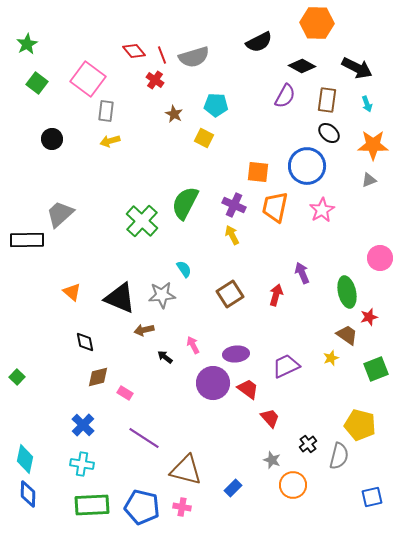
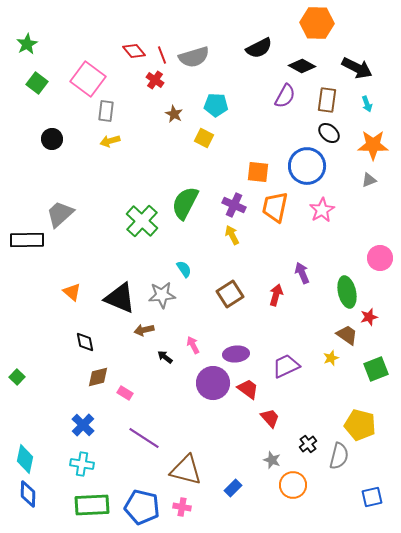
black semicircle at (259, 42): moved 6 px down
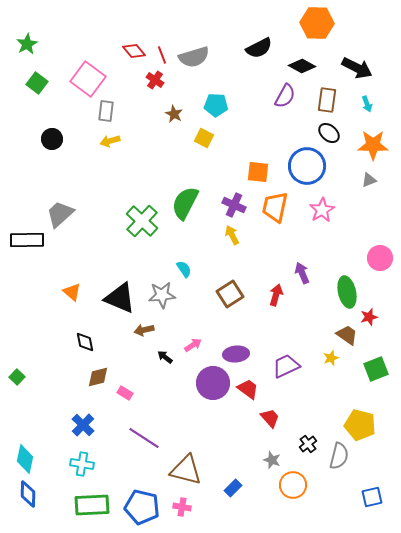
pink arrow at (193, 345): rotated 84 degrees clockwise
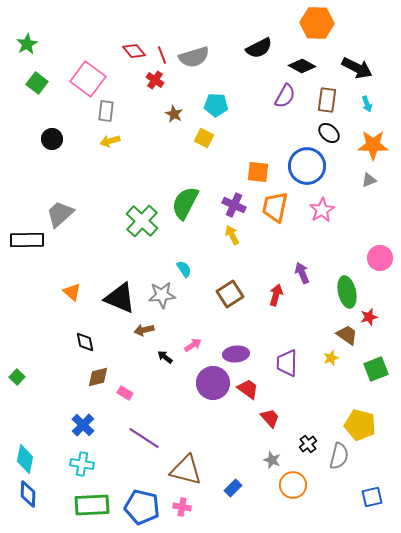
purple trapezoid at (286, 366): moved 1 px right, 3 px up; rotated 64 degrees counterclockwise
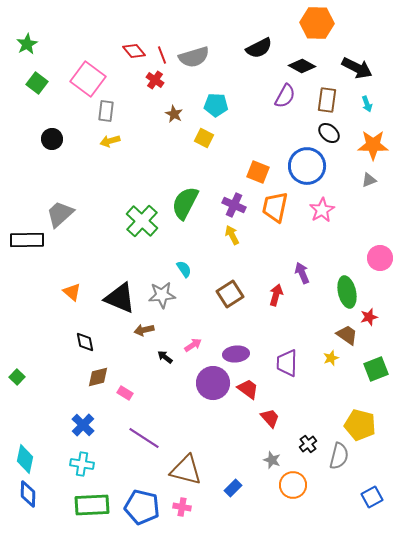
orange square at (258, 172): rotated 15 degrees clockwise
blue square at (372, 497): rotated 15 degrees counterclockwise
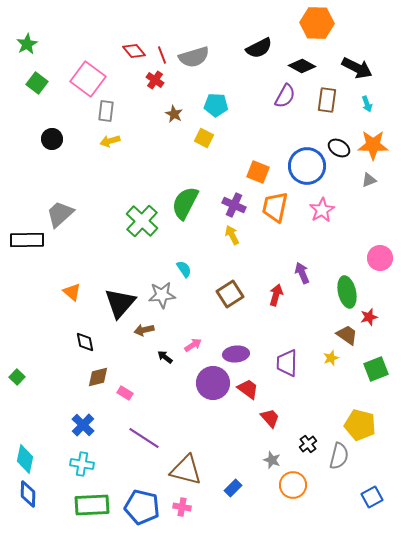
black ellipse at (329, 133): moved 10 px right, 15 px down; rotated 10 degrees counterclockwise
black triangle at (120, 298): moved 5 px down; rotated 48 degrees clockwise
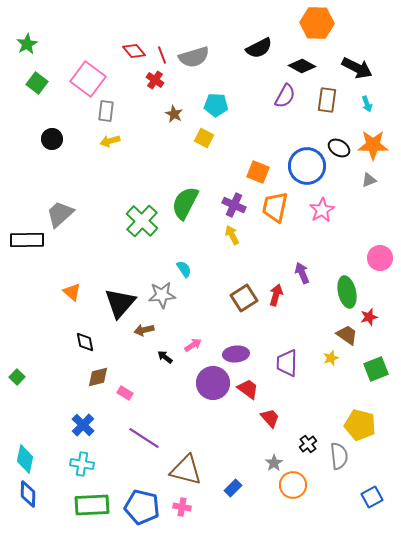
brown square at (230, 294): moved 14 px right, 4 px down
gray semicircle at (339, 456): rotated 20 degrees counterclockwise
gray star at (272, 460): moved 2 px right, 3 px down; rotated 18 degrees clockwise
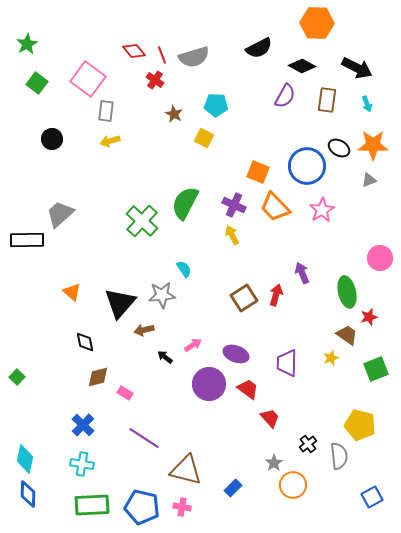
orange trapezoid at (275, 207): rotated 56 degrees counterclockwise
purple ellipse at (236, 354): rotated 25 degrees clockwise
purple circle at (213, 383): moved 4 px left, 1 px down
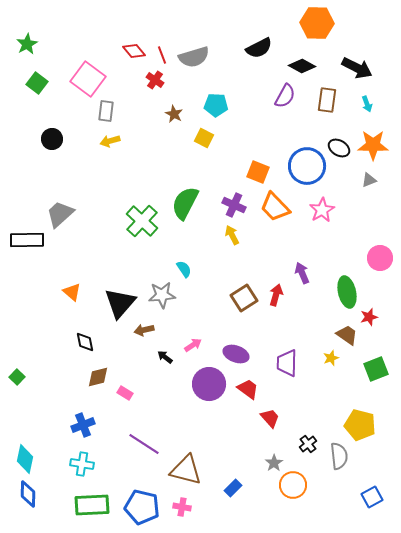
blue cross at (83, 425): rotated 25 degrees clockwise
purple line at (144, 438): moved 6 px down
